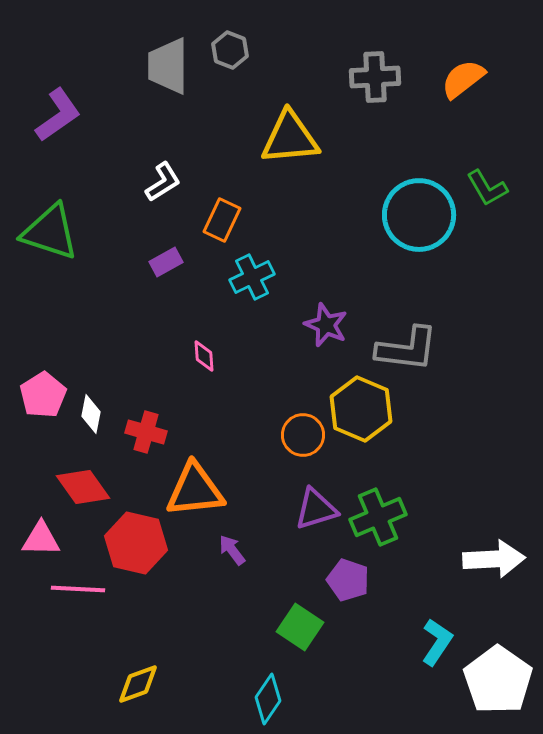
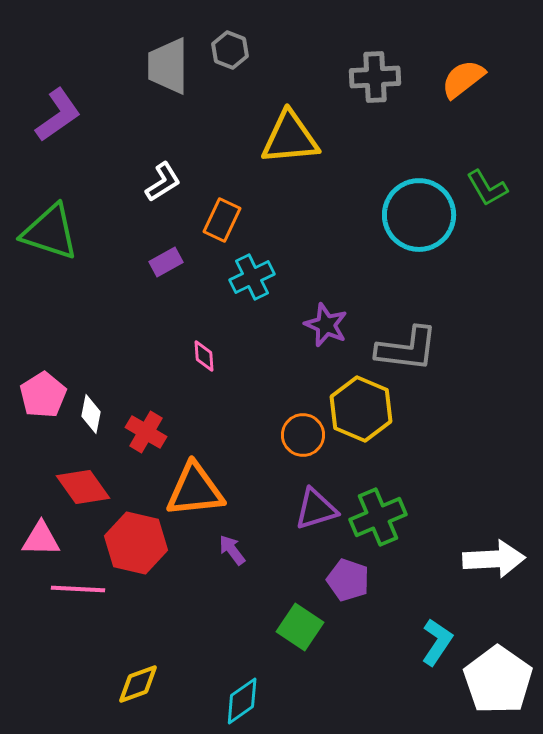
red cross: rotated 15 degrees clockwise
cyan diamond: moved 26 px left, 2 px down; rotated 21 degrees clockwise
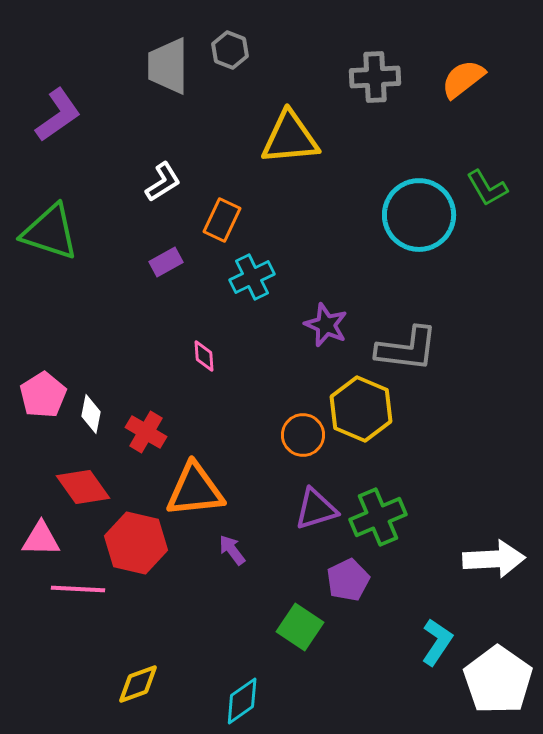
purple pentagon: rotated 27 degrees clockwise
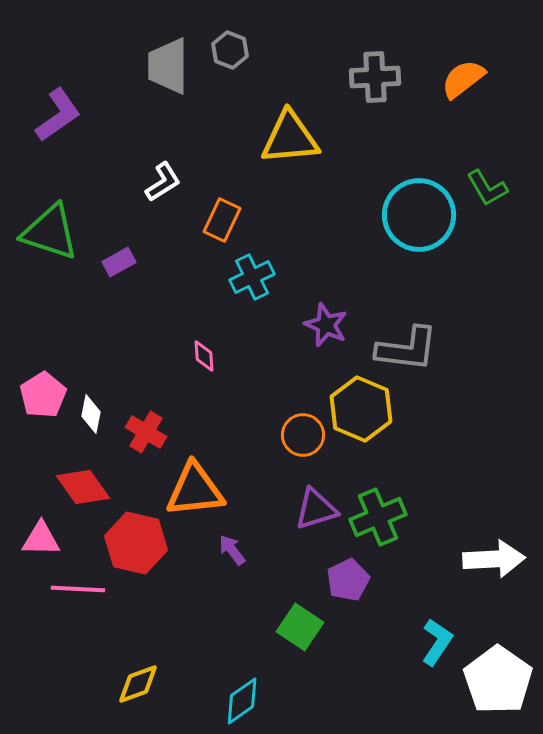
purple rectangle: moved 47 px left
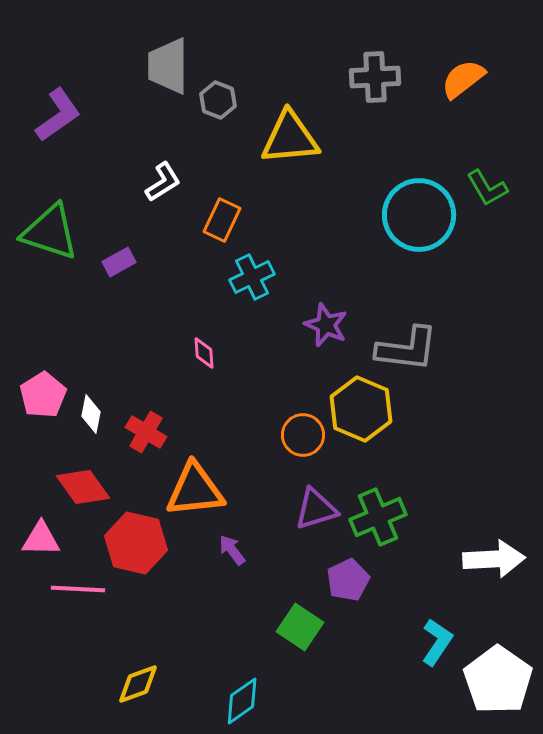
gray hexagon: moved 12 px left, 50 px down
pink diamond: moved 3 px up
